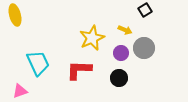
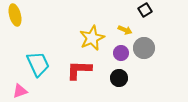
cyan trapezoid: moved 1 px down
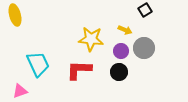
yellow star: moved 1 px left, 1 px down; rotated 30 degrees clockwise
purple circle: moved 2 px up
black circle: moved 6 px up
